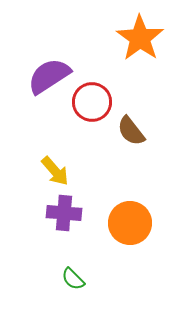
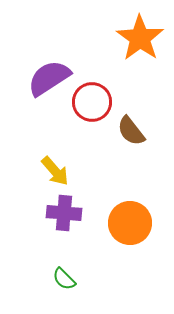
purple semicircle: moved 2 px down
green semicircle: moved 9 px left
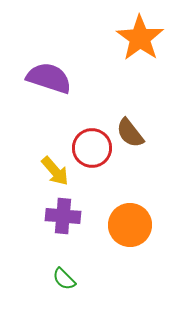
purple semicircle: rotated 51 degrees clockwise
red circle: moved 46 px down
brown semicircle: moved 1 px left, 2 px down
purple cross: moved 1 px left, 3 px down
orange circle: moved 2 px down
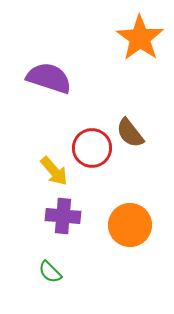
yellow arrow: moved 1 px left
green semicircle: moved 14 px left, 7 px up
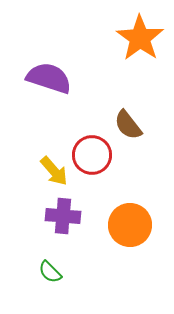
brown semicircle: moved 2 px left, 8 px up
red circle: moved 7 px down
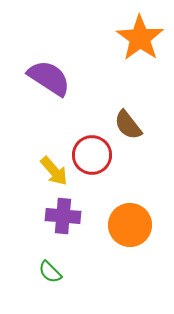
purple semicircle: rotated 15 degrees clockwise
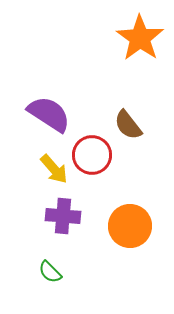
purple semicircle: moved 36 px down
yellow arrow: moved 2 px up
orange circle: moved 1 px down
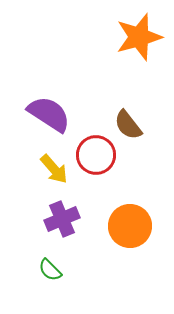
orange star: moved 1 px left, 1 px up; rotated 21 degrees clockwise
red circle: moved 4 px right
purple cross: moved 1 px left, 3 px down; rotated 28 degrees counterclockwise
green semicircle: moved 2 px up
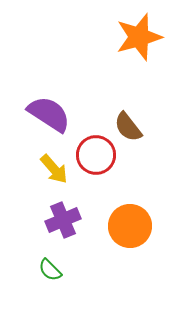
brown semicircle: moved 2 px down
purple cross: moved 1 px right, 1 px down
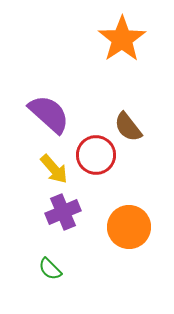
orange star: moved 17 px left, 2 px down; rotated 18 degrees counterclockwise
purple semicircle: rotated 9 degrees clockwise
purple cross: moved 8 px up
orange circle: moved 1 px left, 1 px down
green semicircle: moved 1 px up
